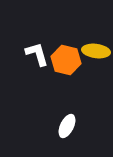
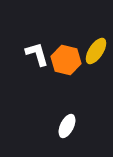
yellow ellipse: rotated 64 degrees counterclockwise
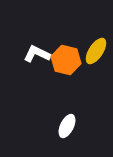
white L-shape: rotated 48 degrees counterclockwise
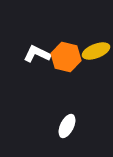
yellow ellipse: rotated 36 degrees clockwise
orange hexagon: moved 3 px up
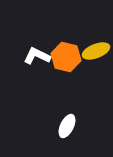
white L-shape: moved 2 px down
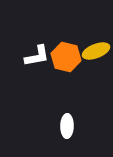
white L-shape: rotated 144 degrees clockwise
white ellipse: rotated 25 degrees counterclockwise
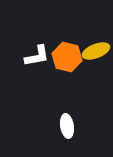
orange hexagon: moved 1 px right
white ellipse: rotated 10 degrees counterclockwise
